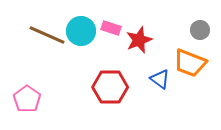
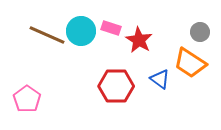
gray circle: moved 2 px down
red star: rotated 20 degrees counterclockwise
orange trapezoid: rotated 12 degrees clockwise
red hexagon: moved 6 px right, 1 px up
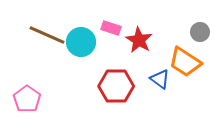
cyan circle: moved 11 px down
orange trapezoid: moved 5 px left, 1 px up
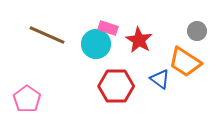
pink rectangle: moved 3 px left
gray circle: moved 3 px left, 1 px up
cyan circle: moved 15 px right, 2 px down
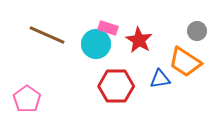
blue triangle: rotated 45 degrees counterclockwise
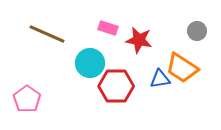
brown line: moved 1 px up
red star: rotated 20 degrees counterclockwise
cyan circle: moved 6 px left, 19 px down
orange trapezoid: moved 3 px left, 6 px down
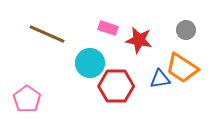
gray circle: moved 11 px left, 1 px up
